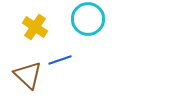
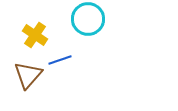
yellow cross: moved 8 px down
brown triangle: rotated 28 degrees clockwise
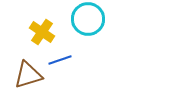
yellow cross: moved 7 px right, 3 px up
brown triangle: rotated 32 degrees clockwise
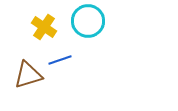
cyan circle: moved 2 px down
yellow cross: moved 2 px right, 5 px up
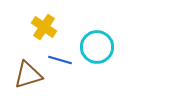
cyan circle: moved 9 px right, 26 px down
blue line: rotated 35 degrees clockwise
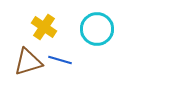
cyan circle: moved 18 px up
brown triangle: moved 13 px up
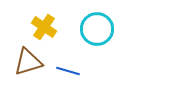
blue line: moved 8 px right, 11 px down
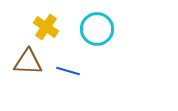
yellow cross: moved 2 px right
brown triangle: rotated 20 degrees clockwise
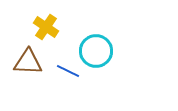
cyan circle: moved 1 px left, 22 px down
blue line: rotated 10 degrees clockwise
